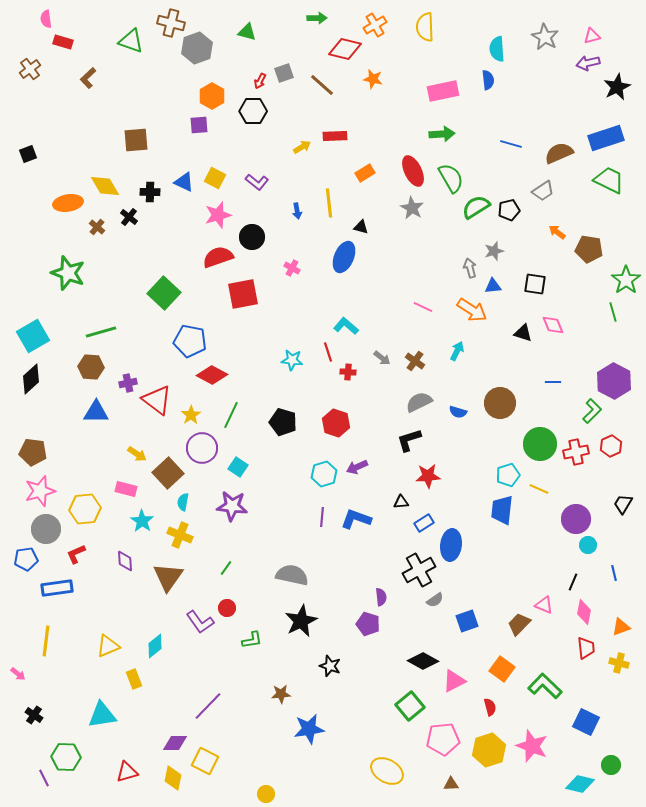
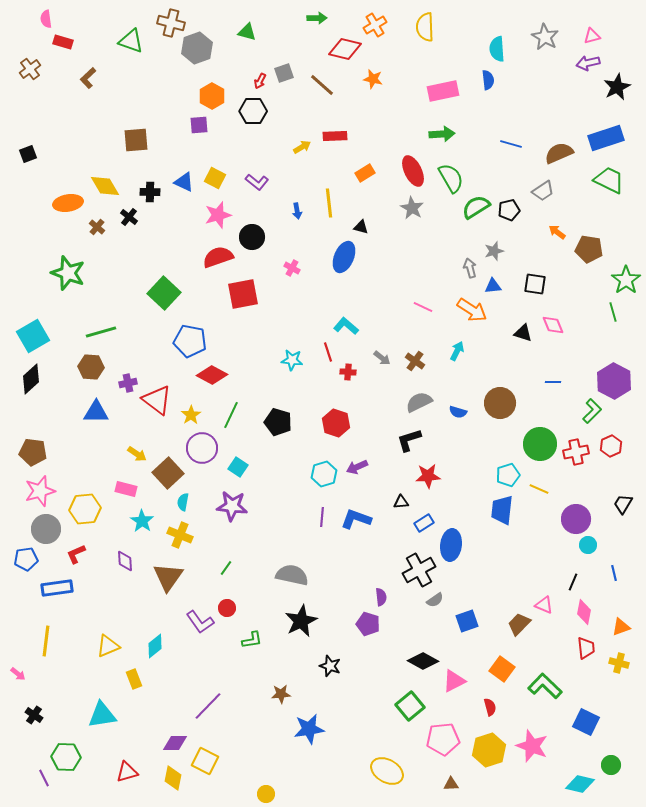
black pentagon at (283, 422): moved 5 px left
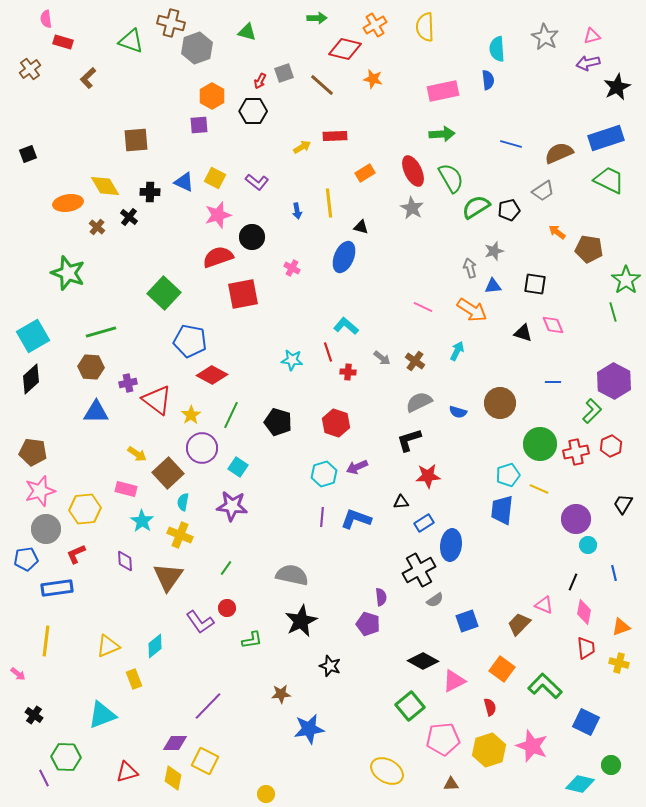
cyan triangle at (102, 715): rotated 12 degrees counterclockwise
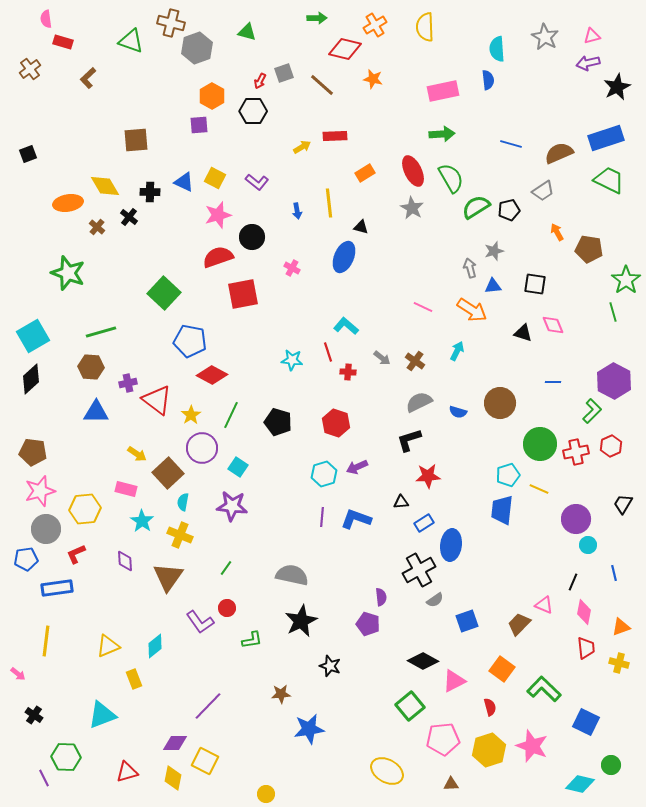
orange arrow at (557, 232): rotated 24 degrees clockwise
green L-shape at (545, 686): moved 1 px left, 3 px down
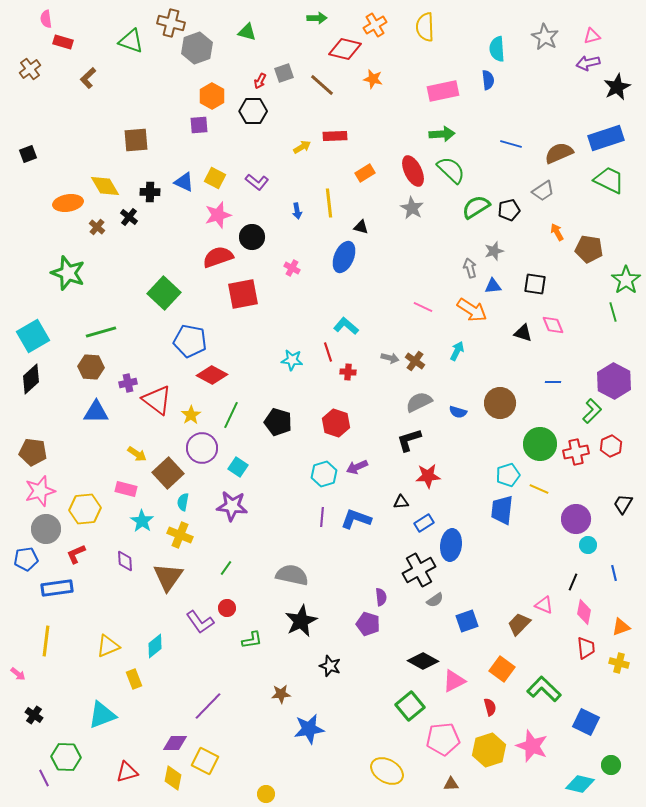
green semicircle at (451, 178): moved 8 px up; rotated 16 degrees counterclockwise
gray arrow at (382, 358): moved 8 px right; rotated 24 degrees counterclockwise
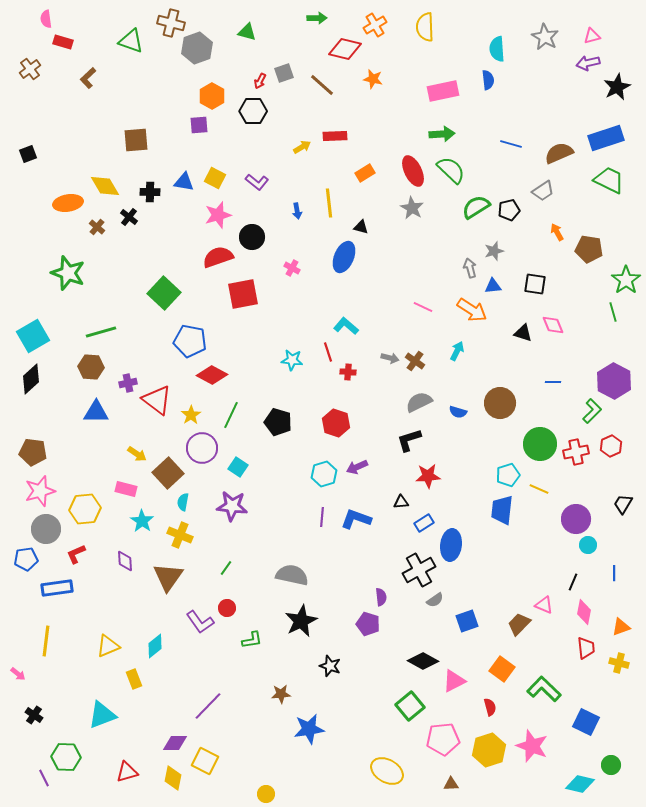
blue triangle at (184, 182): rotated 15 degrees counterclockwise
blue line at (614, 573): rotated 14 degrees clockwise
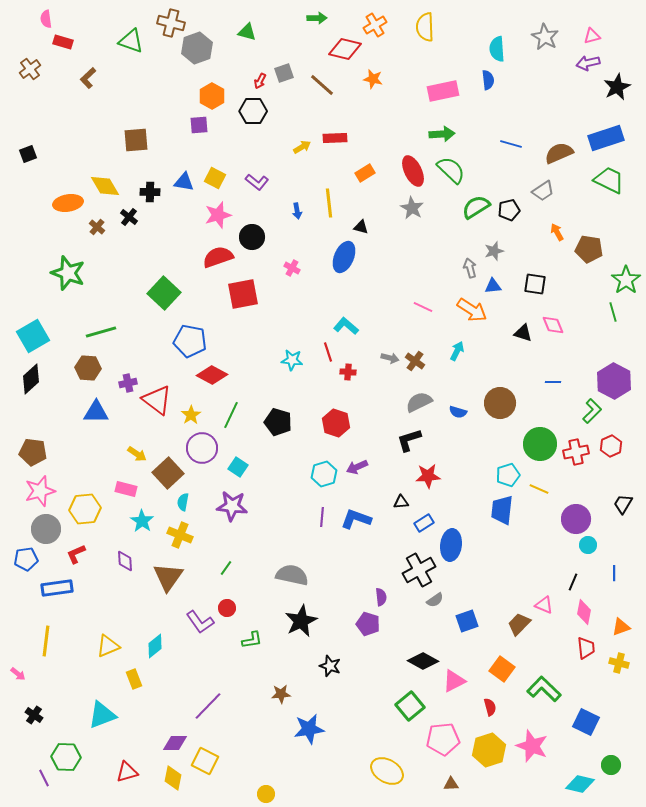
red rectangle at (335, 136): moved 2 px down
brown hexagon at (91, 367): moved 3 px left, 1 px down
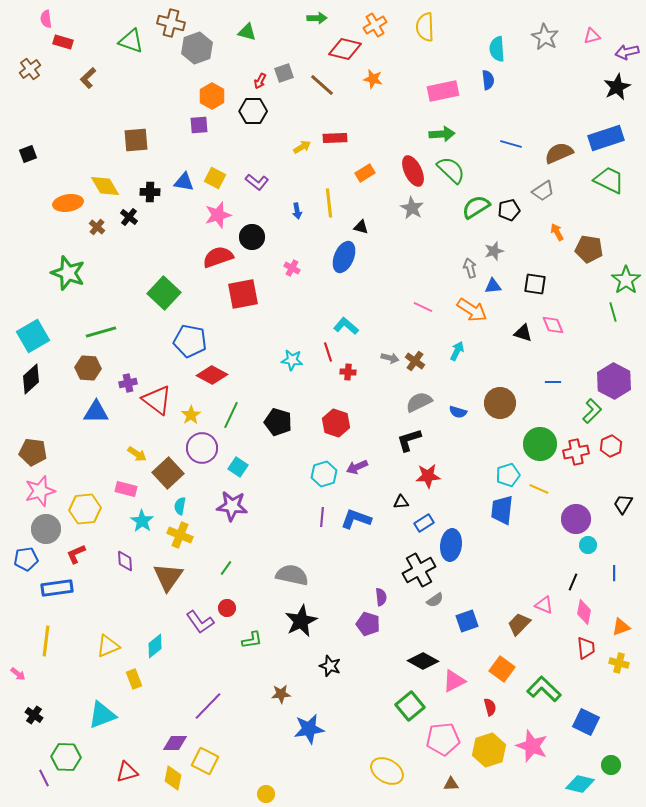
purple arrow at (588, 63): moved 39 px right, 11 px up
cyan semicircle at (183, 502): moved 3 px left, 4 px down
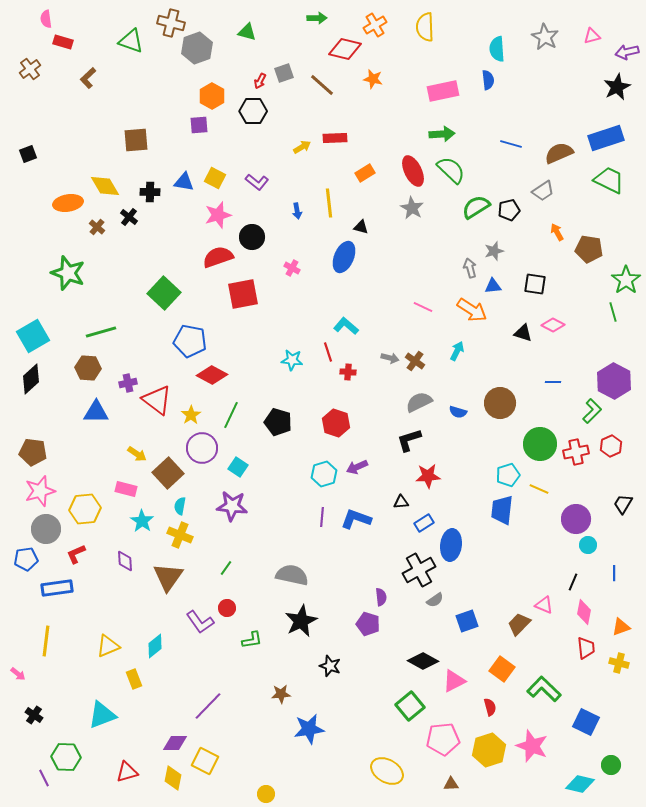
pink diamond at (553, 325): rotated 40 degrees counterclockwise
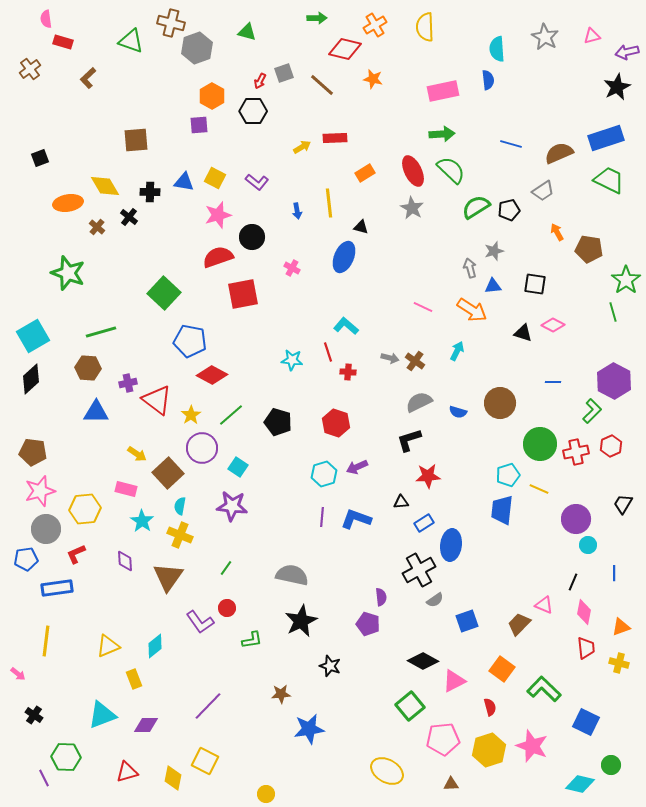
black square at (28, 154): moved 12 px right, 4 px down
green line at (231, 415): rotated 24 degrees clockwise
purple diamond at (175, 743): moved 29 px left, 18 px up
